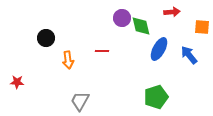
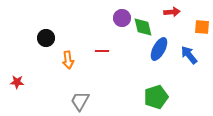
green diamond: moved 2 px right, 1 px down
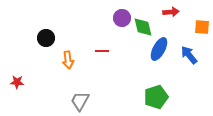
red arrow: moved 1 px left
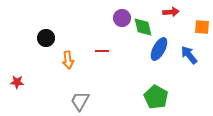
green pentagon: rotated 25 degrees counterclockwise
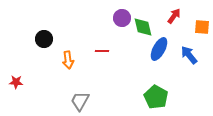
red arrow: moved 3 px right, 4 px down; rotated 49 degrees counterclockwise
black circle: moved 2 px left, 1 px down
red star: moved 1 px left
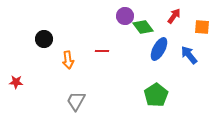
purple circle: moved 3 px right, 2 px up
green diamond: rotated 25 degrees counterclockwise
green pentagon: moved 2 px up; rotated 10 degrees clockwise
gray trapezoid: moved 4 px left
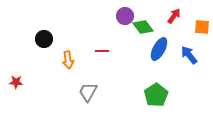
gray trapezoid: moved 12 px right, 9 px up
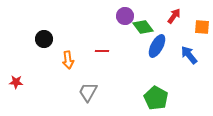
blue ellipse: moved 2 px left, 3 px up
green pentagon: moved 3 px down; rotated 10 degrees counterclockwise
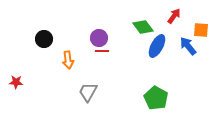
purple circle: moved 26 px left, 22 px down
orange square: moved 1 px left, 3 px down
blue arrow: moved 1 px left, 9 px up
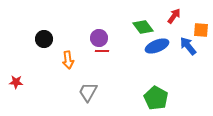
blue ellipse: rotated 40 degrees clockwise
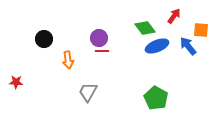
green diamond: moved 2 px right, 1 px down
